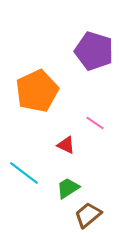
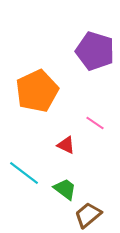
purple pentagon: moved 1 px right
green trapezoid: moved 3 px left, 1 px down; rotated 70 degrees clockwise
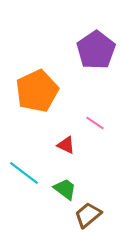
purple pentagon: moved 1 px right, 1 px up; rotated 21 degrees clockwise
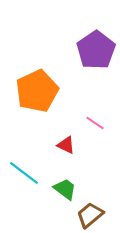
brown trapezoid: moved 2 px right
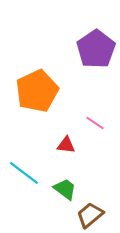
purple pentagon: moved 1 px up
red triangle: rotated 18 degrees counterclockwise
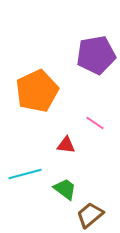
purple pentagon: moved 6 px down; rotated 24 degrees clockwise
cyan line: moved 1 px right, 1 px down; rotated 52 degrees counterclockwise
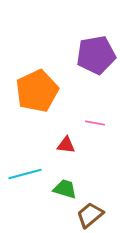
pink line: rotated 24 degrees counterclockwise
green trapezoid: rotated 20 degrees counterclockwise
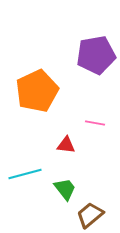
green trapezoid: rotated 35 degrees clockwise
